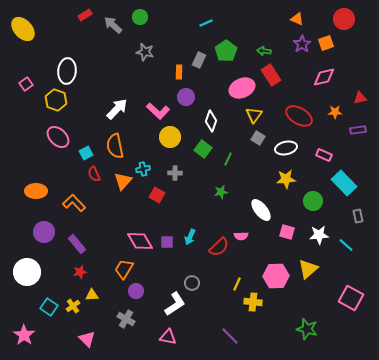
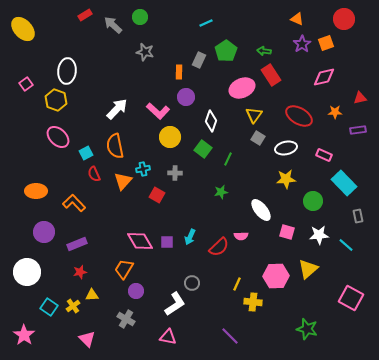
purple rectangle at (77, 244): rotated 72 degrees counterclockwise
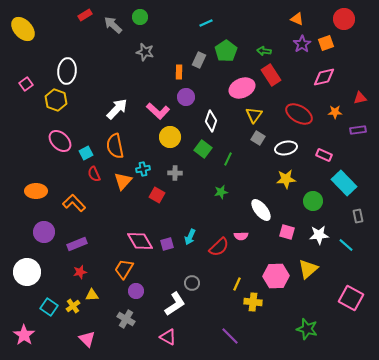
red ellipse at (299, 116): moved 2 px up
pink ellipse at (58, 137): moved 2 px right, 4 px down
purple square at (167, 242): moved 2 px down; rotated 16 degrees counterclockwise
pink triangle at (168, 337): rotated 18 degrees clockwise
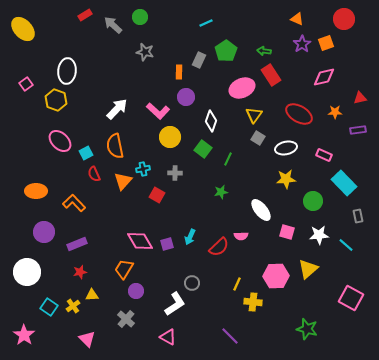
gray cross at (126, 319): rotated 12 degrees clockwise
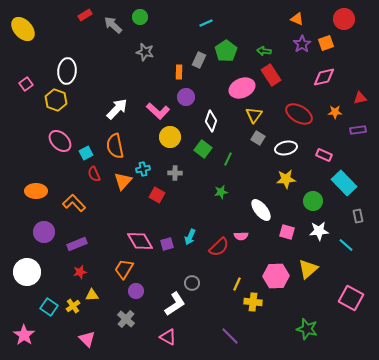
white star at (319, 235): moved 4 px up
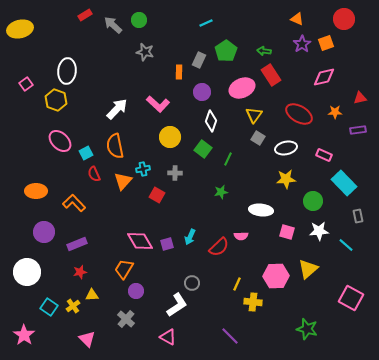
green circle at (140, 17): moved 1 px left, 3 px down
yellow ellipse at (23, 29): moved 3 px left; rotated 60 degrees counterclockwise
purple circle at (186, 97): moved 16 px right, 5 px up
pink L-shape at (158, 111): moved 7 px up
white ellipse at (261, 210): rotated 45 degrees counterclockwise
white L-shape at (175, 304): moved 2 px right, 1 px down
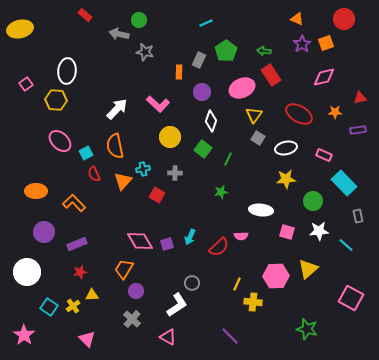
red rectangle at (85, 15): rotated 72 degrees clockwise
gray arrow at (113, 25): moved 6 px right, 9 px down; rotated 30 degrees counterclockwise
yellow hexagon at (56, 100): rotated 15 degrees counterclockwise
gray cross at (126, 319): moved 6 px right
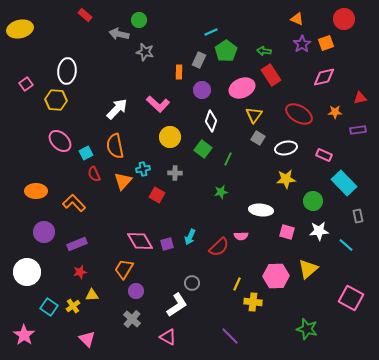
cyan line at (206, 23): moved 5 px right, 9 px down
purple circle at (202, 92): moved 2 px up
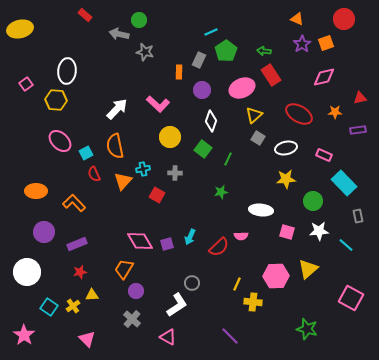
yellow triangle at (254, 115): rotated 12 degrees clockwise
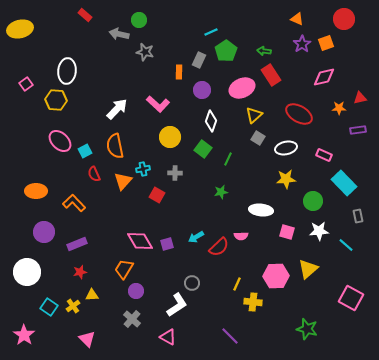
orange star at (335, 112): moved 4 px right, 4 px up
cyan square at (86, 153): moved 1 px left, 2 px up
cyan arrow at (190, 237): moved 6 px right; rotated 35 degrees clockwise
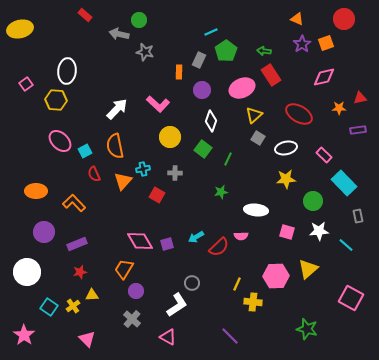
pink rectangle at (324, 155): rotated 21 degrees clockwise
white ellipse at (261, 210): moved 5 px left
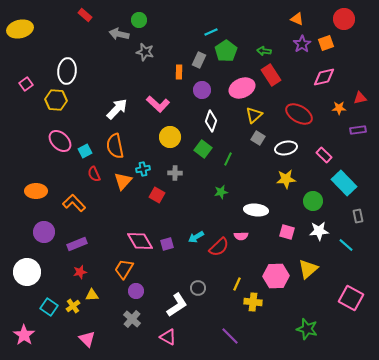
gray circle at (192, 283): moved 6 px right, 5 px down
